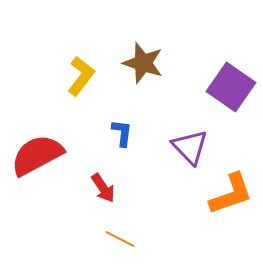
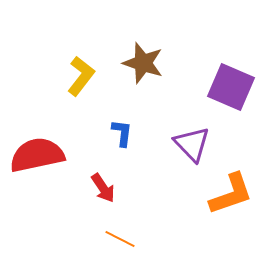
purple square: rotated 12 degrees counterclockwise
purple triangle: moved 2 px right, 3 px up
red semicircle: rotated 16 degrees clockwise
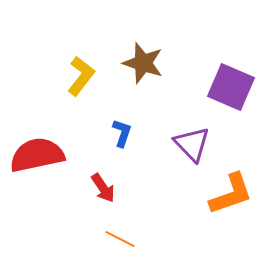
blue L-shape: rotated 12 degrees clockwise
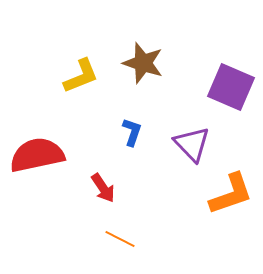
yellow L-shape: rotated 30 degrees clockwise
blue L-shape: moved 10 px right, 1 px up
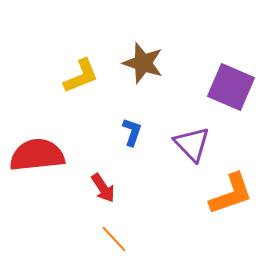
red semicircle: rotated 6 degrees clockwise
orange line: moved 6 px left; rotated 20 degrees clockwise
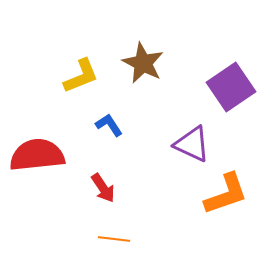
brown star: rotated 9 degrees clockwise
purple square: rotated 33 degrees clockwise
blue L-shape: moved 23 px left, 7 px up; rotated 52 degrees counterclockwise
purple triangle: rotated 21 degrees counterclockwise
orange L-shape: moved 5 px left
orange line: rotated 40 degrees counterclockwise
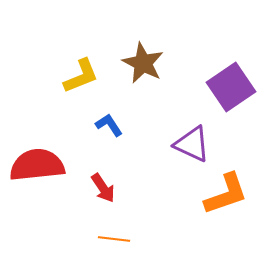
red semicircle: moved 10 px down
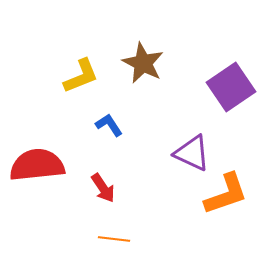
purple triangle: moved 9 px down
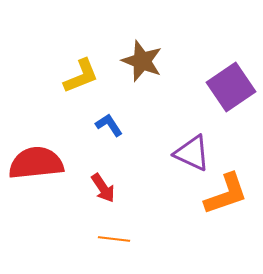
brown star: moved 1 px left, 2 px up; rotated 6 degrees counterclockwise
red semicircle: moved 1 px left, 2 px up
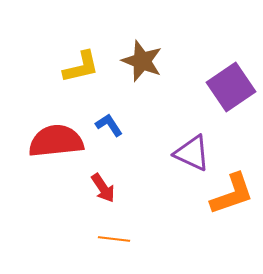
yellow L-shape: moved 9 px up; rotated 9 degrees clockwise
red semicircle: moved 20 px right, 22 px up
orange L-shape: moved 6 px right
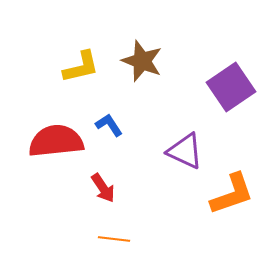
purple triangle: moved 7 px left, 2 px up
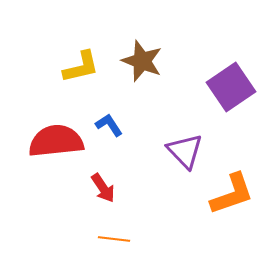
purple triangle: rotated 21 degrees clockwise
